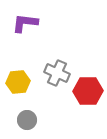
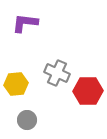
yellow hexagon: moved 2 px left, 2 px down
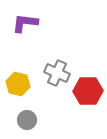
yellow hexagon: moved 2 px right; rotated 20 degrees clockwise
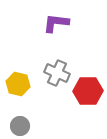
purple L-shape: moved 31 px right
gray circle: moved 7 px left, 6 px down
